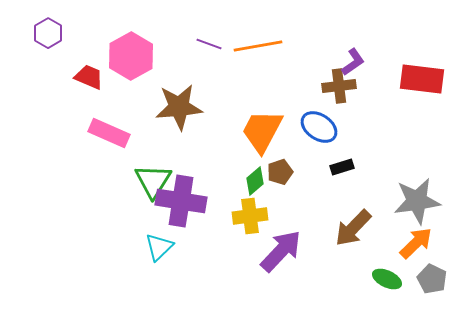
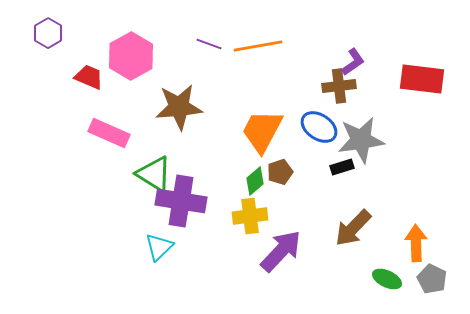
green triangle: moved 1 px right, 7 px up; rotated 30 degrees counterclockwise
gray star: moved 56 px left, 61 px up
orange arrow: rotated 48 degrees counterclockwise
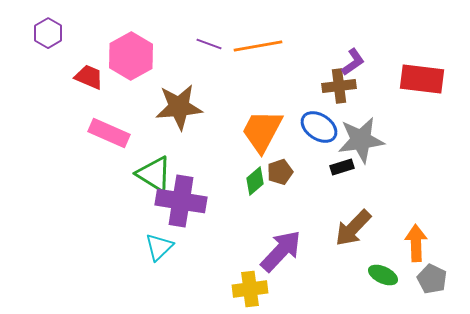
yellow cross: moved 73 px down
green ellipse: moved 4 px left, 4 px up
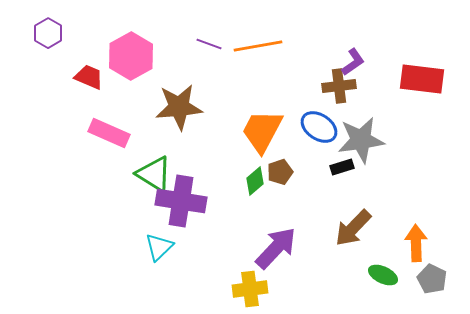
purple arrow: moved 5 px left, 3 px up
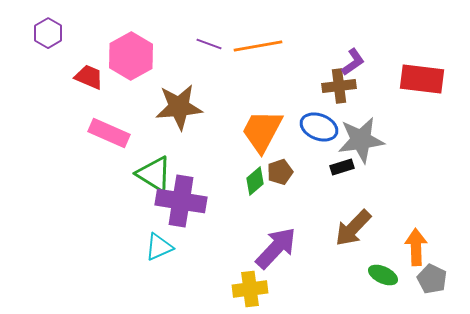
blue ellipse: rotated 12 degrees counterclockwise
orange arrow: moved 4 px down
cyan triangle: rotated 20 degrees clockwise
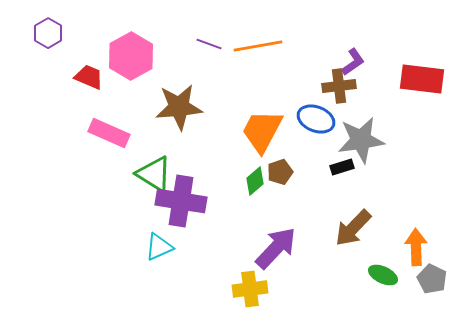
blue ellipse: moved 3 px left, 8 px up
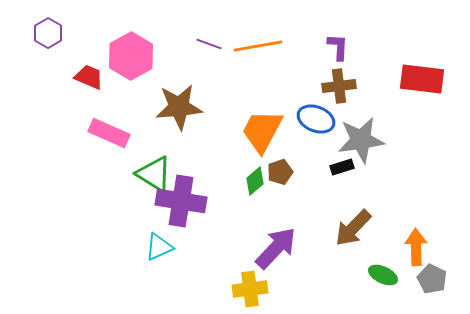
purple L-shape: moved 15 px left, 15 px up; rotated 52 degrees counterclockwise
